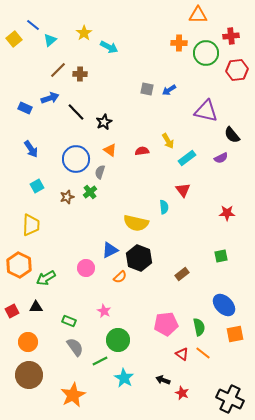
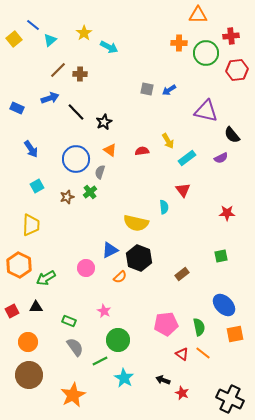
blue rectangle at (25, 108): moved 8 px left
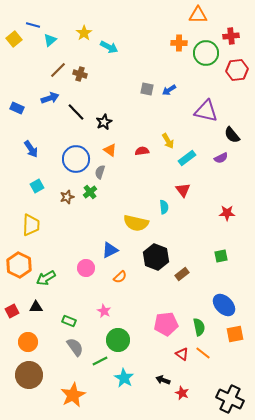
blue line at (33, 25): rotated 24 degrees counterclockwise
brown cross at (80, 74): rotated 16 degrees clockwise
black hexagon at (139, 258): moved 17 px right, 1 px up
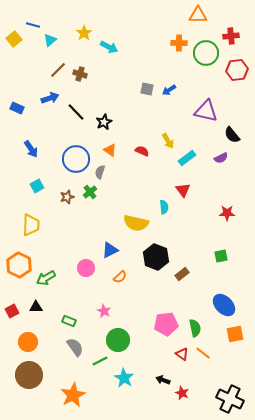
red semicircle at (142, 151): rotated 32 degrees clockwise
green semicircle at (199, 327): moved 4 px left, 1 px down
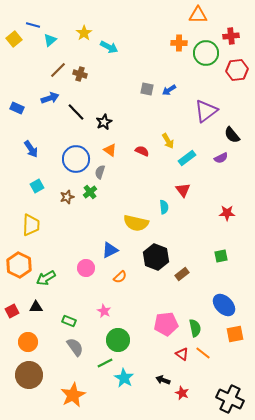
purple triangle at (206, 111): rotated 50 degrees counterclockwise
green line at (100, 361): moved 5 px right, 2 px down
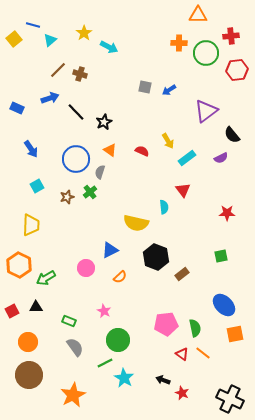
gray square at (147, 89): moved 2 px left, 2 px up
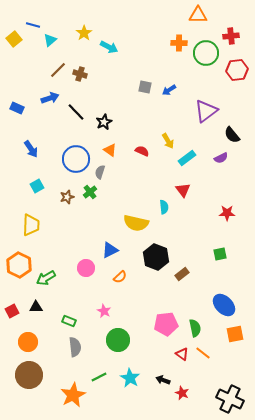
green square at (221, 256): moved 1 px left, 2 px up
gray semicircle at (75, 347): rotated 30 degrees clockwise
green line at (105, 363): moved 6 px left, 14 px down
cyan star at (124, 378): moved 6 px right
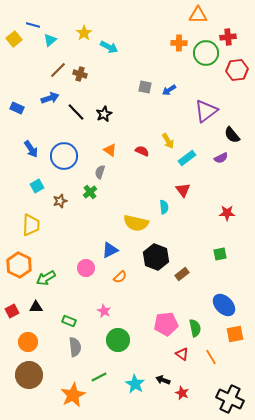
red cross at (231, 36): moved 3 px left, 1 px down
black star at (104, 122): moved 8 px up
blue circle at (76, 159): moved 12 px left, 3 px up
brown star at (67, 197): moved 7 px left, 4 px down
orange line at (203, 353): moved 8 px right, 4 px down; rotated 21 degrees clockwise
cyan star at (130, 378): moved 5 px right, 6 px down
